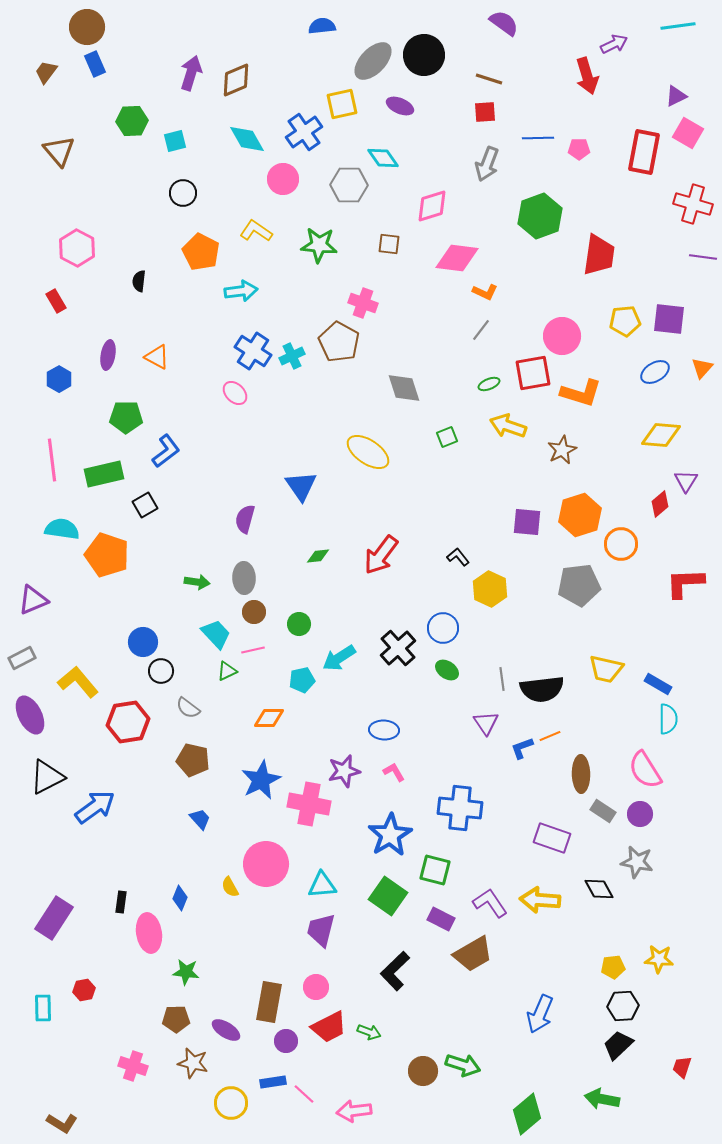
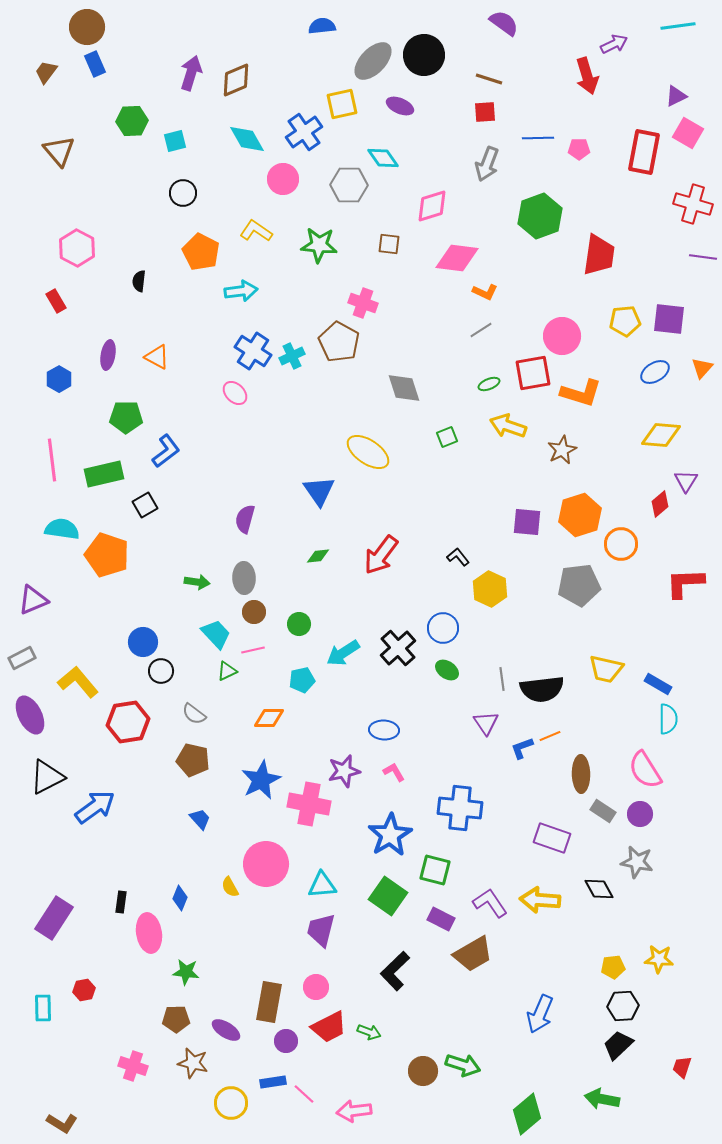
gray line at (481, 330): rotated 20 degrees clockwise
blue triangle at (301, 486): moved 18 px right, 5 px down
cyan arrow at (339, 658): moved 4 px right, 5 px up
gray semicircle at (188, 708): moved 6 px right, 6 px down
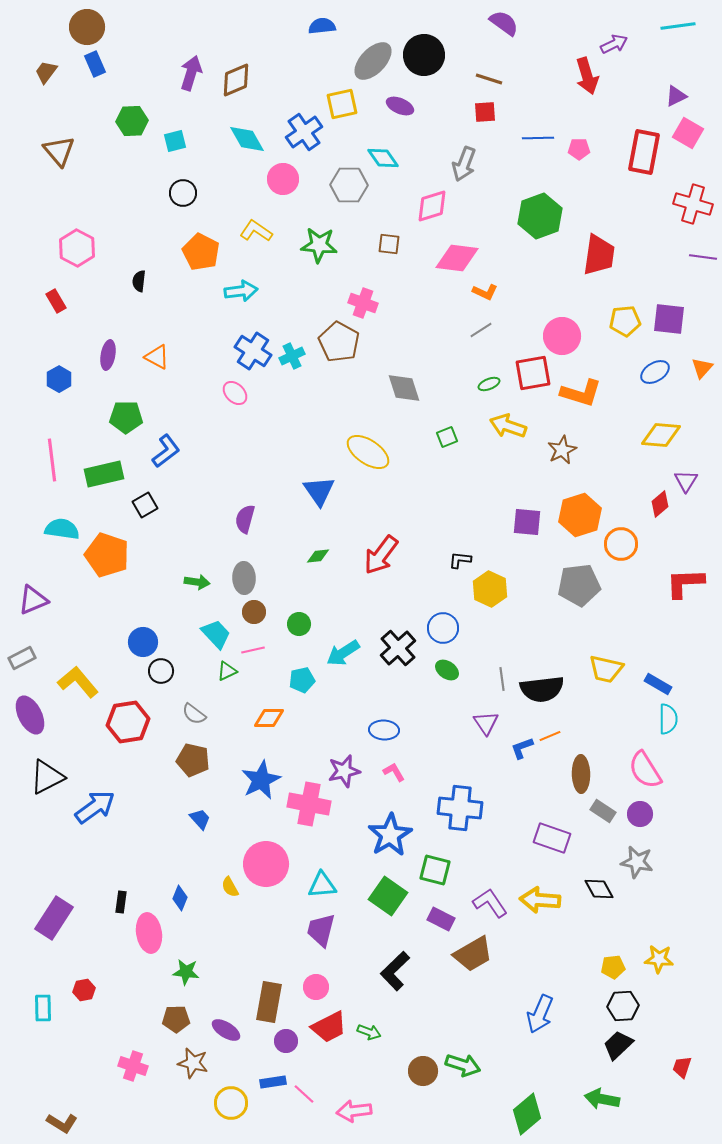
gray arrow at (487, 164): moved 23 px left
black L-shape at (458, 557): moved 2 px right, 3 px down; rotated 45 degrees counterclockwise
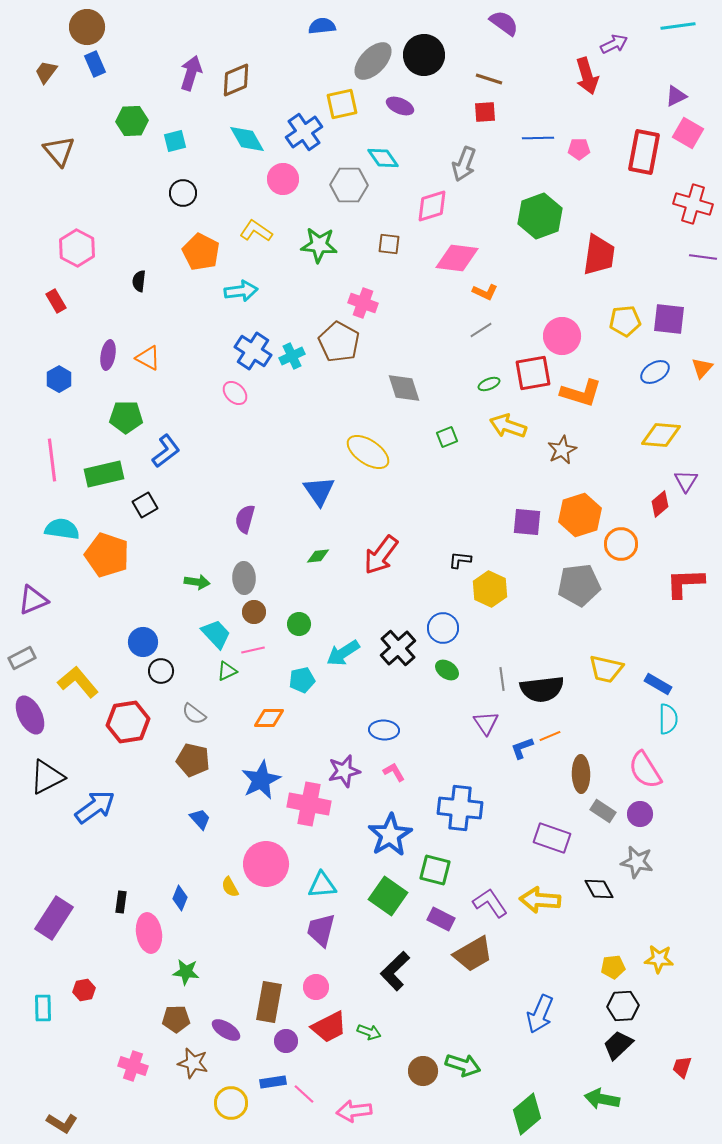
orange triangle at (157, 357): moved 9 px left, 1 px down
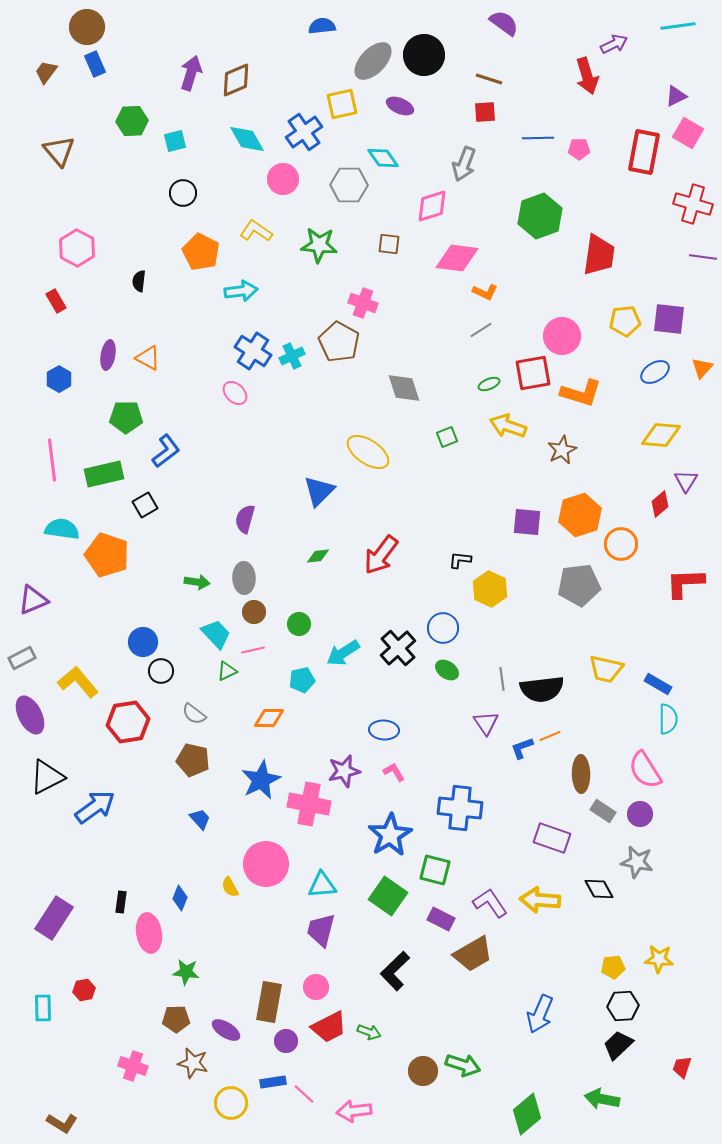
blue triangle at (319, 491): rotated 20 degrees clockwise
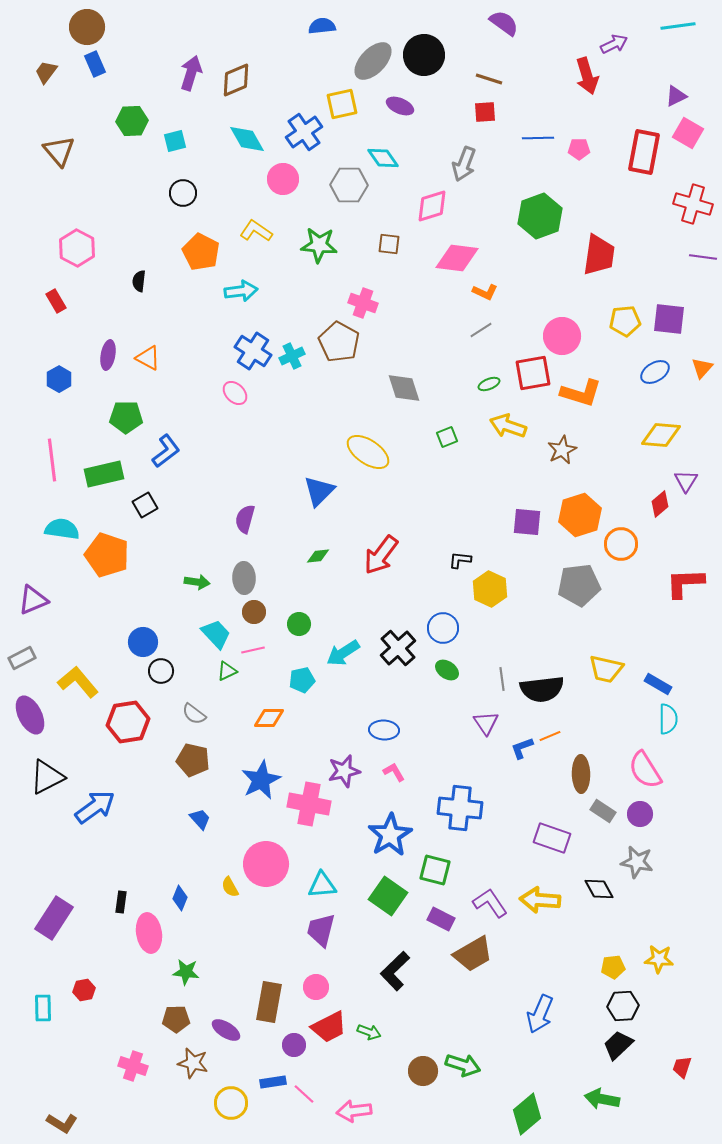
purple circle at (286, 1041): moved 8 px right, 4 px down
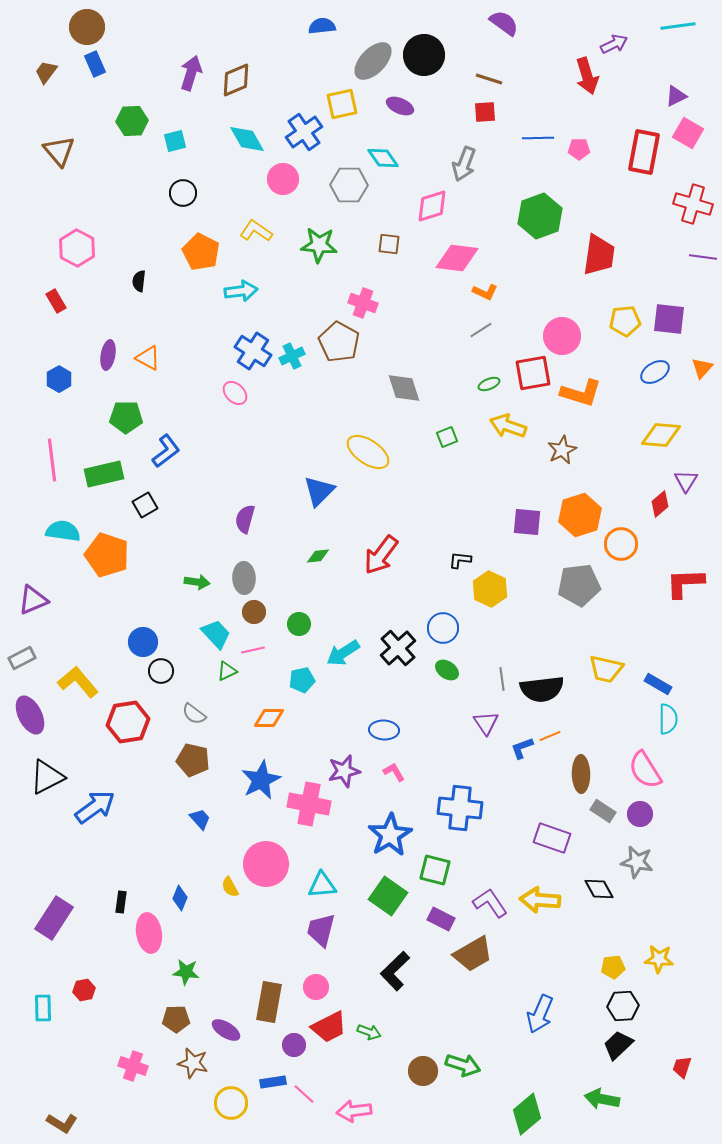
cyan semicircle at (62, 529): moved 1 px right, 2 px down
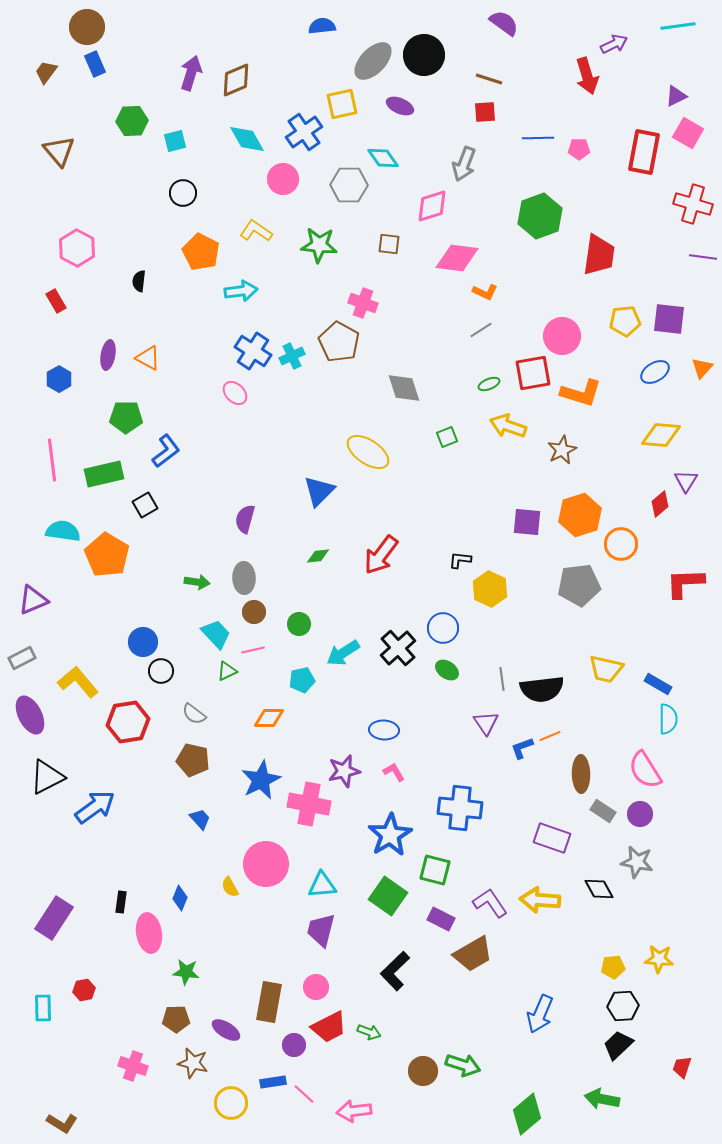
orange pentagon at (107, 555): rotated 12 degrees clockwise
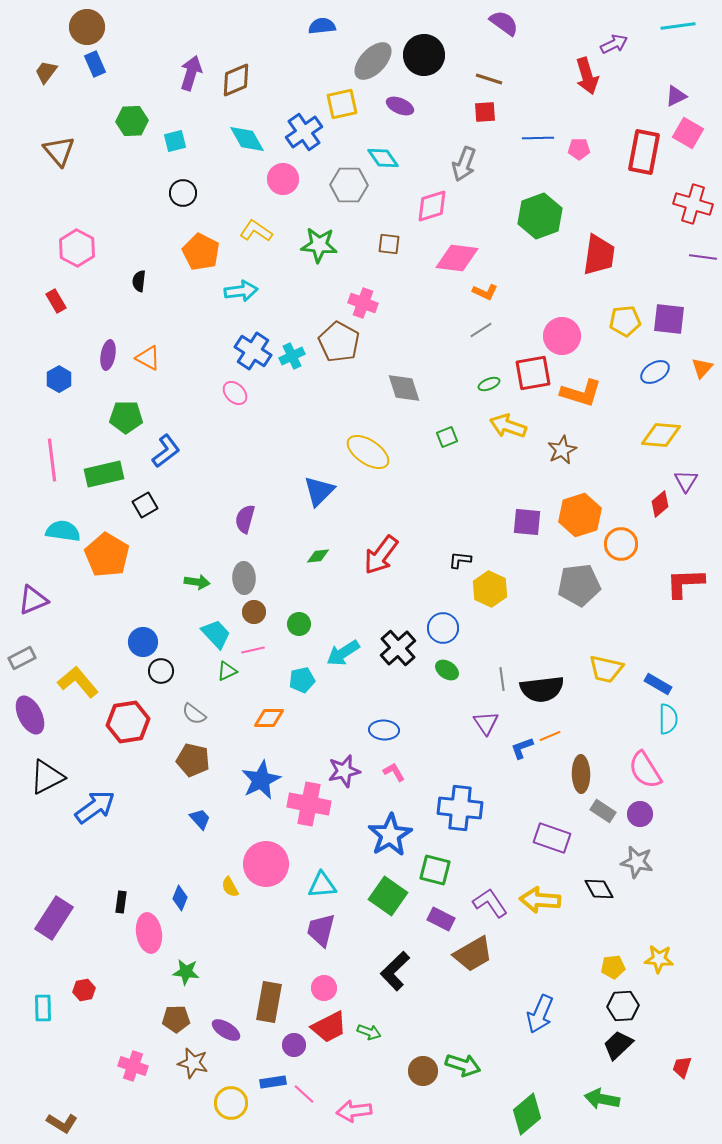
pink circle at (316, 987): moved 8 px right, 1 px down
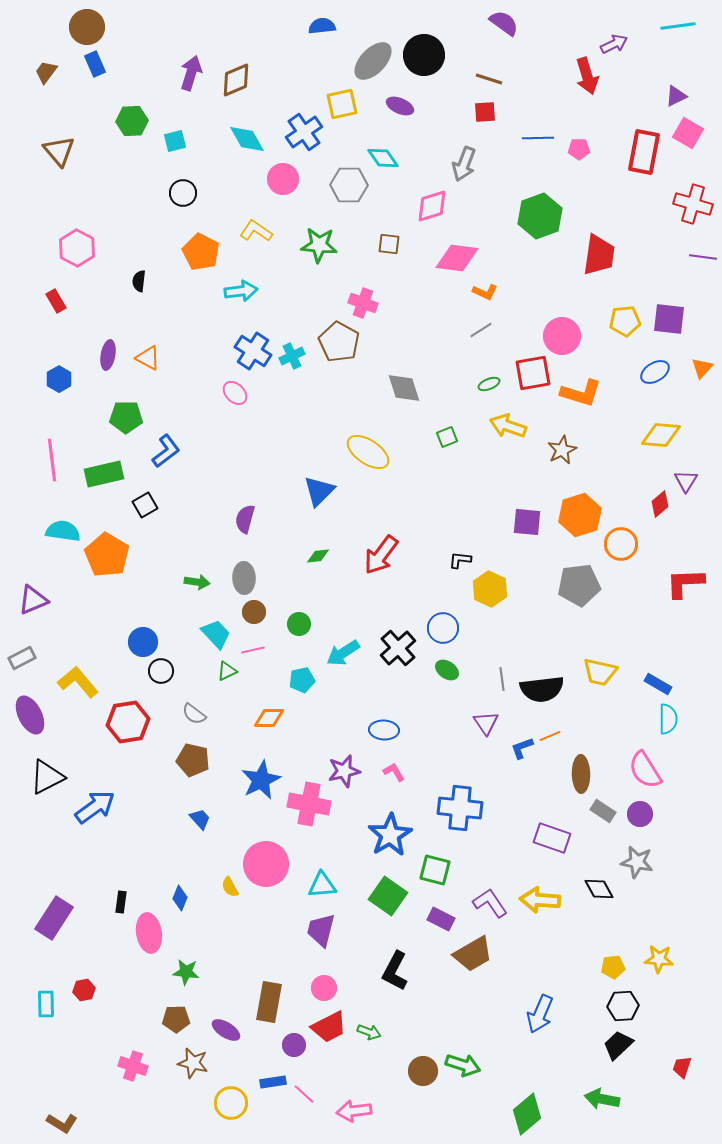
yellow trapezoid at (606, 669): moved 6 px left, 3 px down
black L-shape at (395, 971): rotated 18 degrees counterclockwise
cyan rectangle at (43, 1008): moved 3 px right, 4 px up
